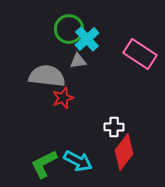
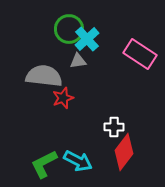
gray semicircle: moved 3 px left
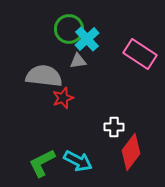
red diamond: moved 7 px right
green L-shape: moved 2 px left, 1 px up
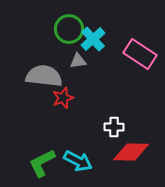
cyan cross: moved 6 px right
red diamond: rotated 54 degrees clockwise
